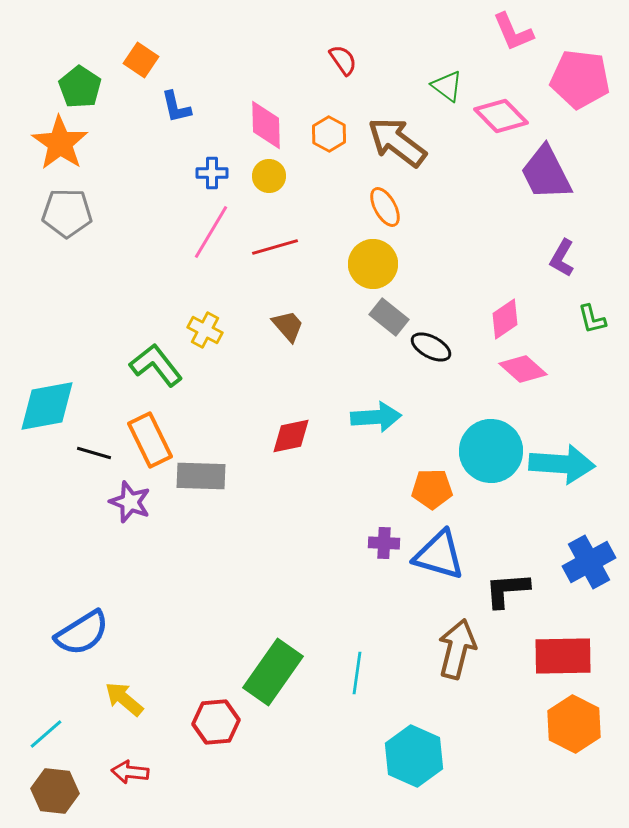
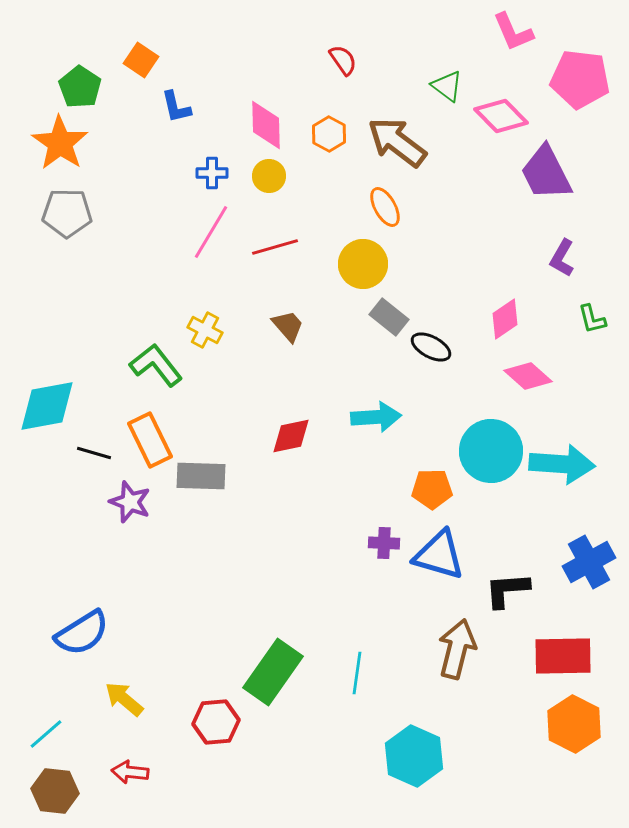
yellow circle at (373, 264): moved 10 px left
pink diamond at (523, 369): moved 5 px right, 7 px down
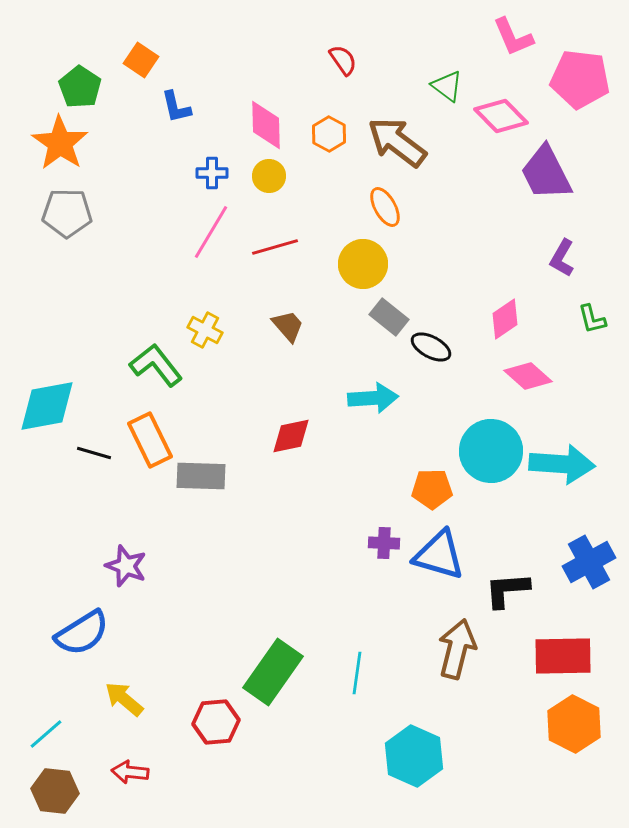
pink L-shape at (513, 32): moved 5 px down
cyan arrow at (376, 417): moved 3 px left, 19 px up
purple star at (130, 502): moved 4 px left, 64 px down
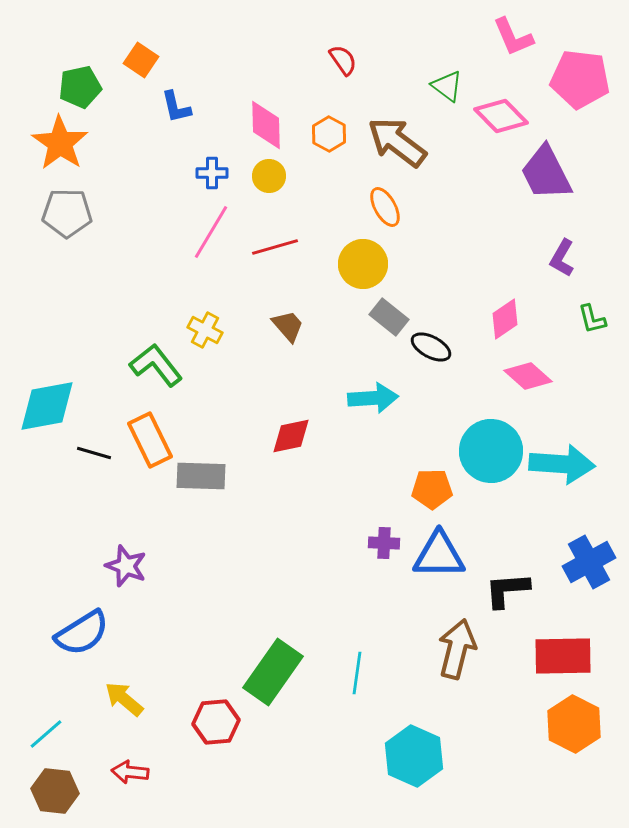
green pentagon at (80, 87): rotated 27 degrees clockwise
blue triangle at (439, 555): rotated 16 degrees counterclockwise
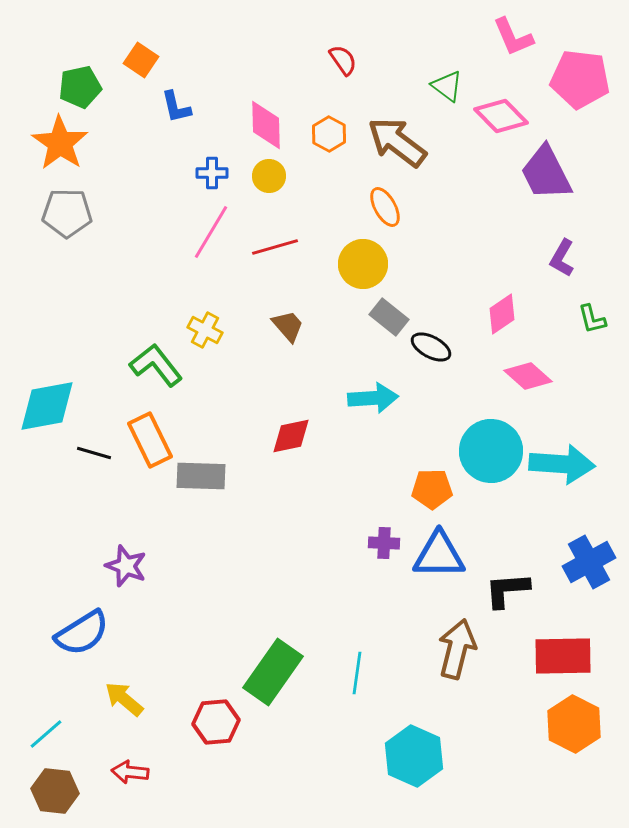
pink diamond at (505, 319): moved 3 px left, 5 px up
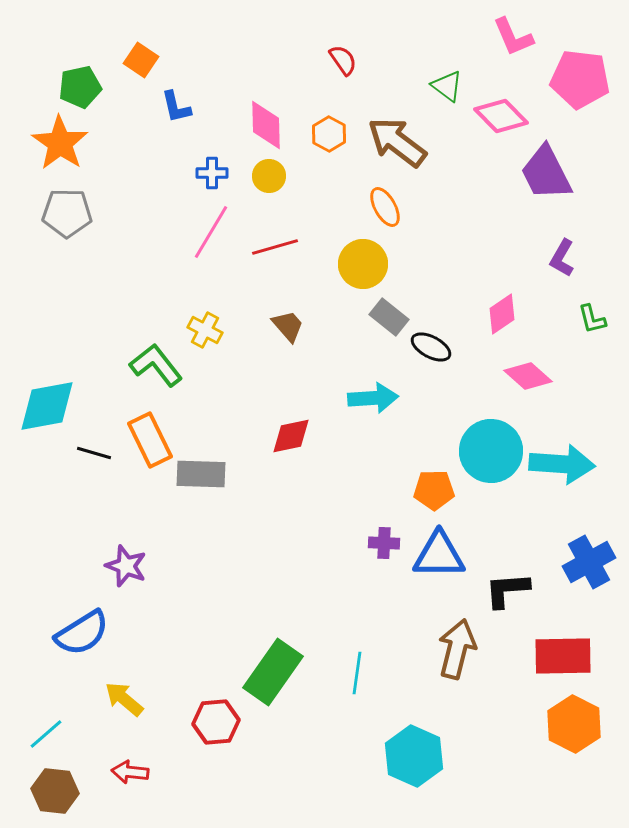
gray rectangle at (201, 476): moved 2 px up
orange pentagon at (432, 489): moved 2 px right, 1 px down
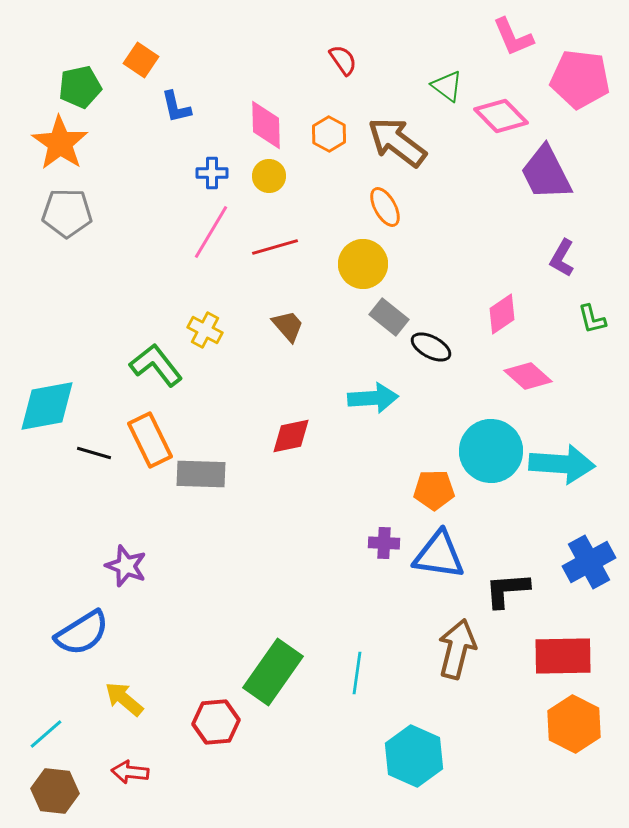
blue triangle at (439, 555): rotated 8 degrees clockwise
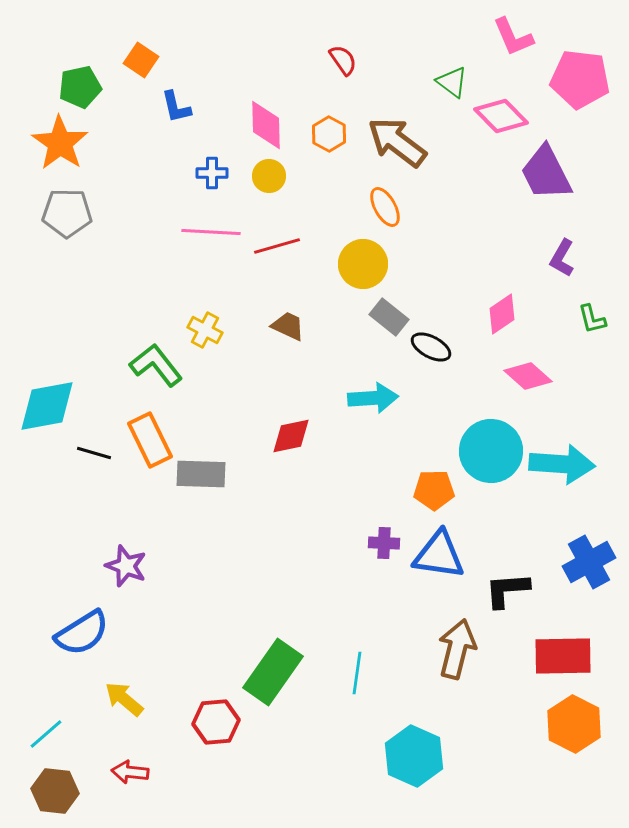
green triangle at (447, 86): moved 5 px right, 4 px up
pink line at (211, 232): rotated 62 degrees clockwise
red line at (275, 247): moved 2 px right, 1 px up
brown trapezoid at (288, 326): rotated 24 degrees counterclockwise
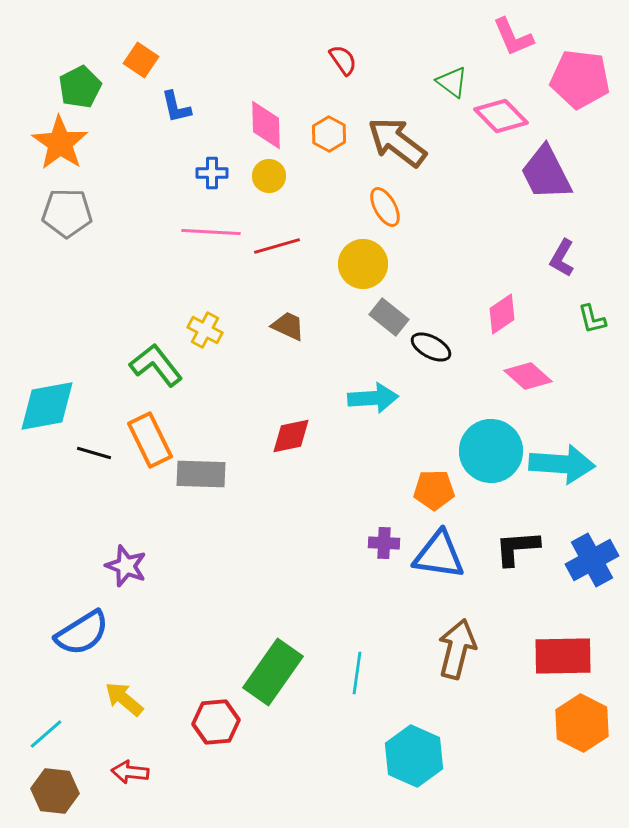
green pentagon at (80, 87): rotated 15 degrees counterclockwise
blue cross at (589, 562): moved 3 px right, 2 px up
black L-shape at (507, 590): moved 10 px right, 42 px up
orange hexagon at (574, 724): moved 8 px right, 1 px up
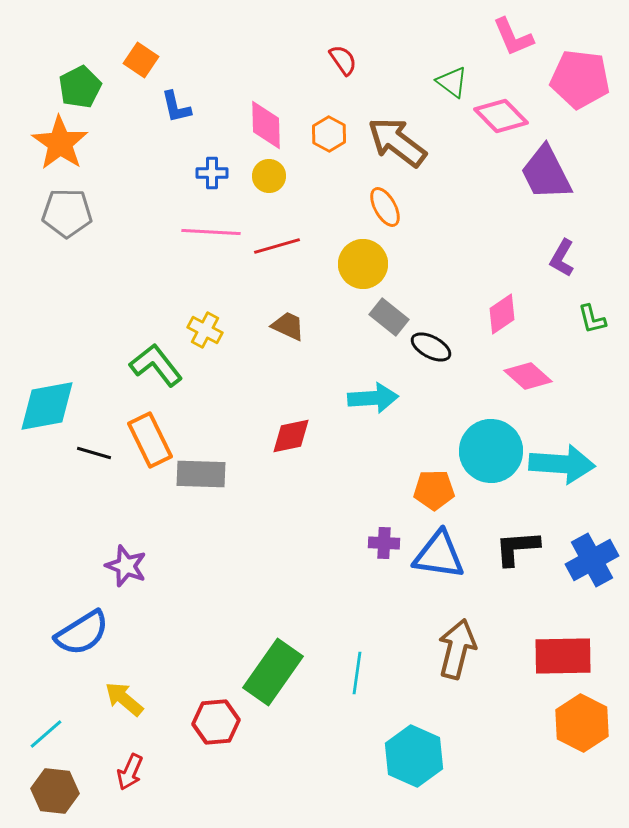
red arrow at (130, 772): rotated 72 degrees counterclockwise
